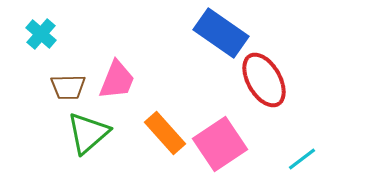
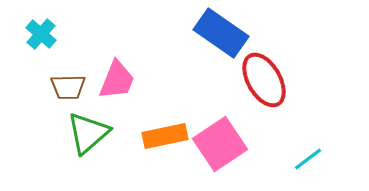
orange rectangle: moved 3 px down; rotated 60 degrees counterclockwise
cyan line: moved 6 px right
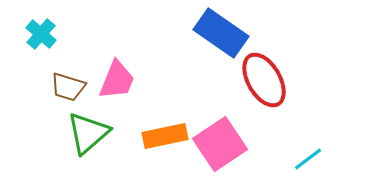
brown trapezoid: rotated 18 degrees clockwise
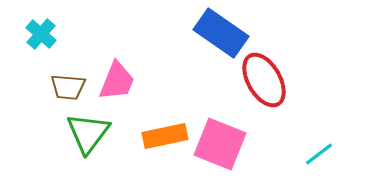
pink trapezoid: moved 1 px down
brown trapezoid: rotated 12 degrees counterclockwise
green triangle: rotated 12 degrees counterclockwise
pink square: rotated 34 degrees counterclockwise
cyan line: moved 11 px right, 5 px up
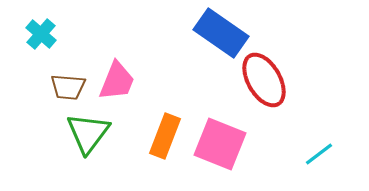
orange rectangle: rotated 57 degrees counterclockwise
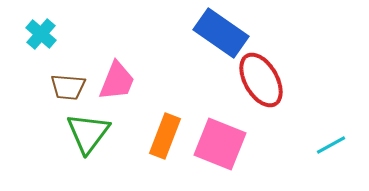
red ellipse: moved 3 px left
cyan line: moved 12 px right, 9 px up; rotated 8 degrees clockwise
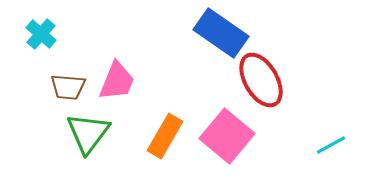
orange rectangle: rotated 9 degrees clockwise
pink square: moved 7 px right, 8 px up; rotated 18 degrees clockwise
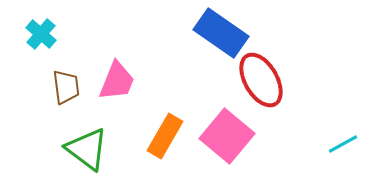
brown trapezoid: moved 2 px left; rotated 102 degrees counterclockwise
green triangle: moved 1 px left, 16 px down; rotated 30 degrees counterclockwise
cyan line: moved 12 px right, 1 px up
